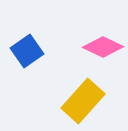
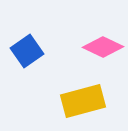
yellow rectangle: rotated 33 degrees clockwise
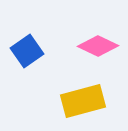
pink diamond: moved 5 px left, 1 px up
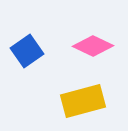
pink diamond: moved 5 px left
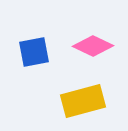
blue square: moved 7 px right, 1 px down; rotated 24 degrees clockwise
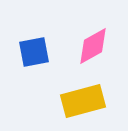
pink diamond: rotated 54 degrees counterclockwise
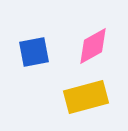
yellow rectangle: moved 3 px right, 4 px up
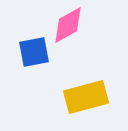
pink diamond: moved 25 px left, 21 px up
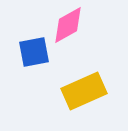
yellow rectangle: moved 2 px left, 6 px up; rotated 9 degrees counterclockwise
